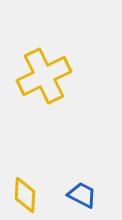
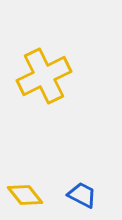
yellow diamond: rotated 42 degrees counterclockwise
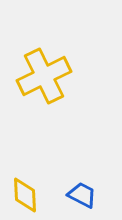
yellow diamond: rotated 36 degrees clockwise
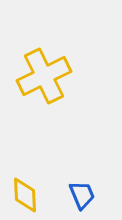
blue trapezoid: rotated 40 degrees clockwise
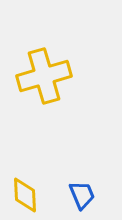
yellow cross: rotated 10 degrees clockwise
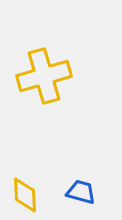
blue trapezoid: moved 1 px left, 3 px up; rotated 52 degrees counterclockwise
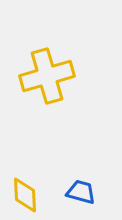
yellow cross: moved 3 px right
